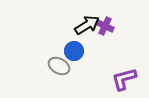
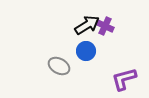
blue circle: moved 12 px right
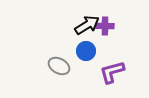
purple cross: rotated 24 degrees counterclockwise
purple L-shape: moved 12 px left, 7 px up
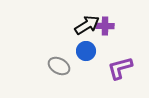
purple L-shape: moved 8 px right, 4 px up
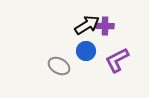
purple L-shape: moved 3 px left, 8 px up; rotated 12 degrees counterclockwise
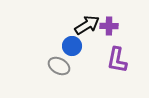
purple cross: moved 4 px right
blue circle: moved 14 px left, 5 px up
purple L-shape: rotated 52 degrees counterclockwise
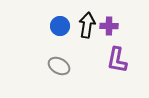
black arrow: rotated 50 degrees counterclockwise
blue circle: moved 12 px left, 20 px up
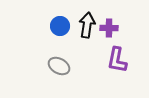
purple cross: moved 2 px down
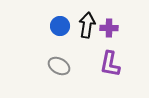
purple L-shape: moved 7 px left, 4 px down
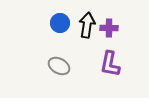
blue circle: moved 3 px up
